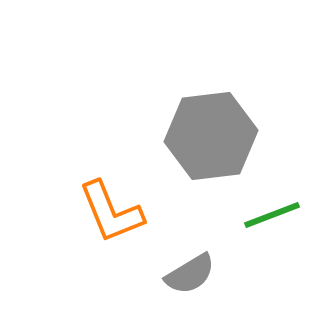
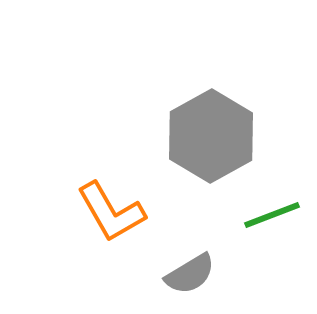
gray hexagon: rotated 22 degrees counterclockwise
orange L-shape: rotated 8 degrees counterclockwise
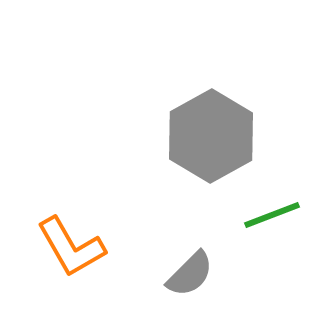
orange L-shape: moved 40 px left, 35 px down
gray semicircle: rotated 14 degrees counterclockwise
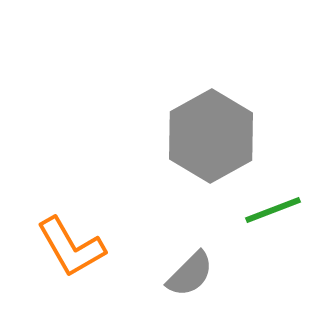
green line: moved 1 px right, 5 px up
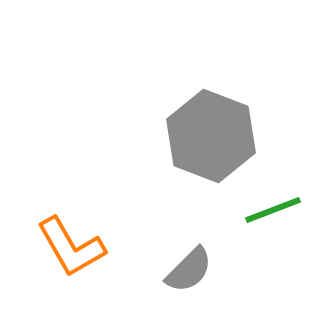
gray hexagon: rotated 10 degrees counterclockwise
gray semicircle: moved 1 px left, 4 px up
